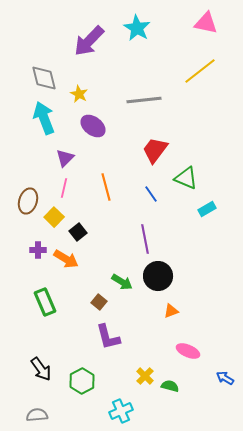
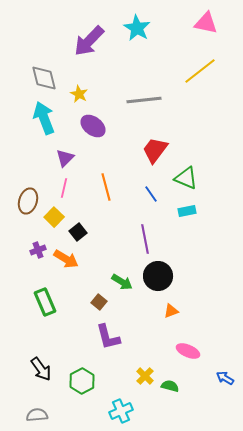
cyan rectangle: moved 20 px left, 2 px down; rotated 18 degrees clockwise
purple cross: rotated 21 degrees counterclockwise
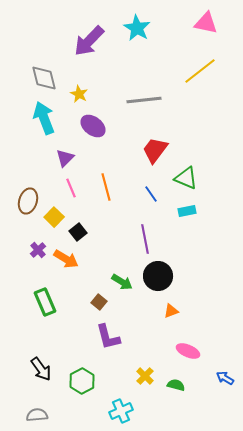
pink line: moved 7 px right; rotated 36 degrees counterclockwise
purple cross: rotated 21 degrees counterclockwise
green semicircle: moved 6 px right, 1 px up
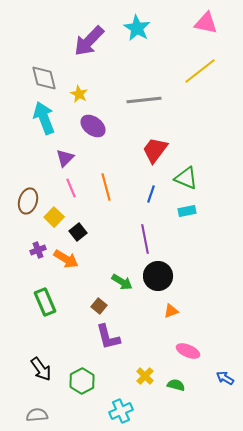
blue line: rotated 54 degrees clockwise
purple cross: rotated 21 degrees clockwise
brown square: moved 4 px down
